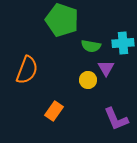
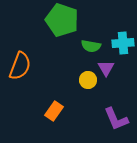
orange semicircle: moved 7 px left, 4 px up
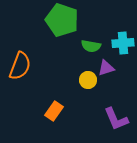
purple triangle: rotated 42 degrees clockwise
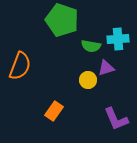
cyan cross: moved 5 px left, 4 px up
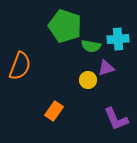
green pentagon: moved 3 px right, 6 px down
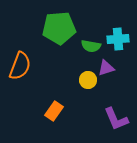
green pentagon: moved 6 px left, 2 px down; rotated 24 degrees counterclockwise
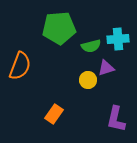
green semicircle: rotated 24 degrees counterclockwise
orange rectangle: moved 3 px down
purple L-shape: rotated 36 degrees clockwise
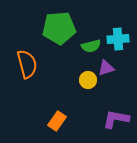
orange semicircle: moved 7 px right, 2 px up; rotated 36 degrees counterclockwise
orange rectangle: moved 3 px right, 7 px down
purple L-shape: rotated 88 degrees clockwise
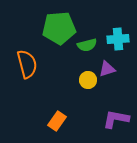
green semicircle: moved 4 px left, 1 px up
purple triangle: moved 1 px right, 1 px down
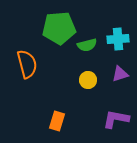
purple triangle: moved 13 px right, 5 px down
orange rectangle: rotated 18 degrees counterclockwise
